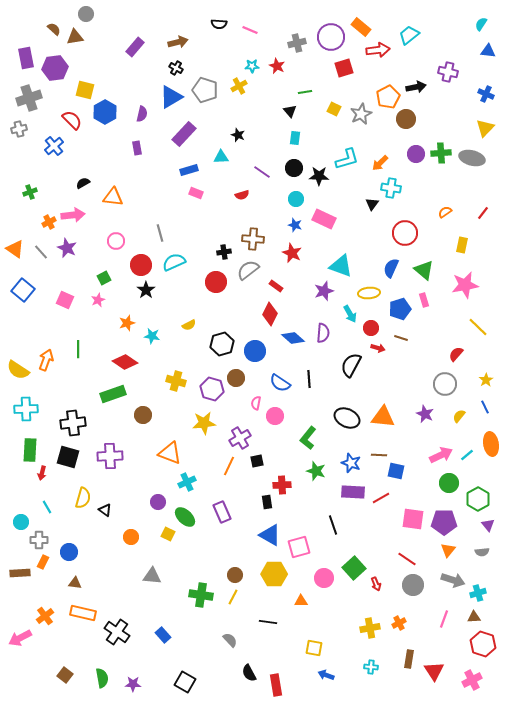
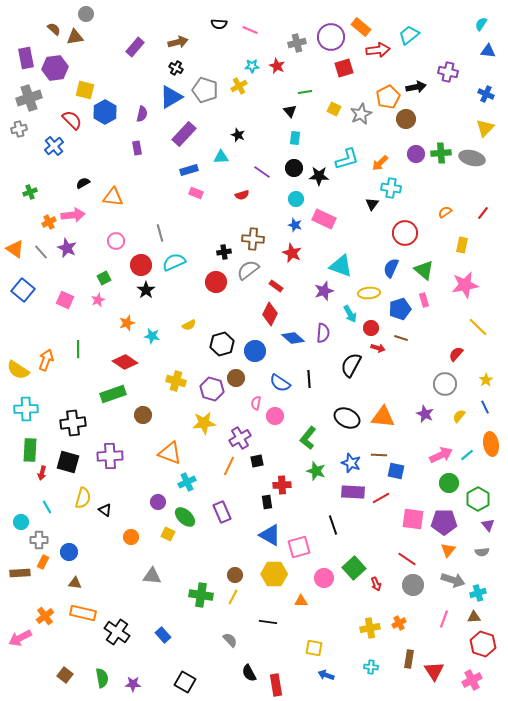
black square at (68, 457): moved 5 px down
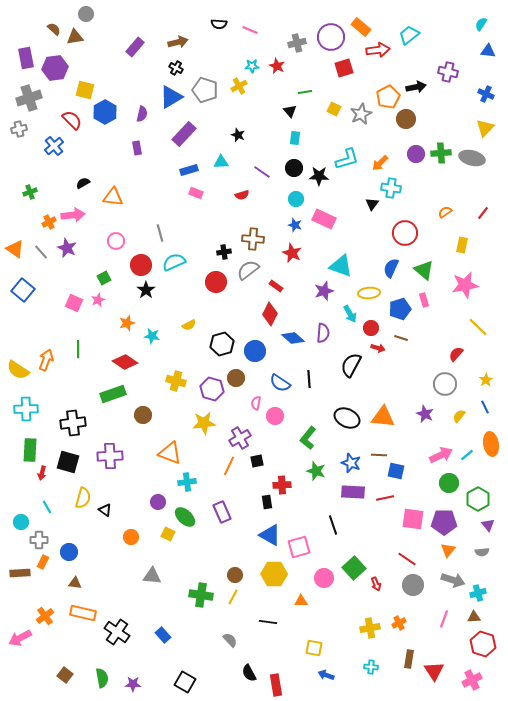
cyan triangle at (221, 157): moved 5 px down
pink square at (65, 300): moved 9 px right, 3 px down
cyan cross at (187, 482): rotated 18 degrees clockwise
red line at (381, 498): moved 4 px right; rotated 18 degrees clockwise
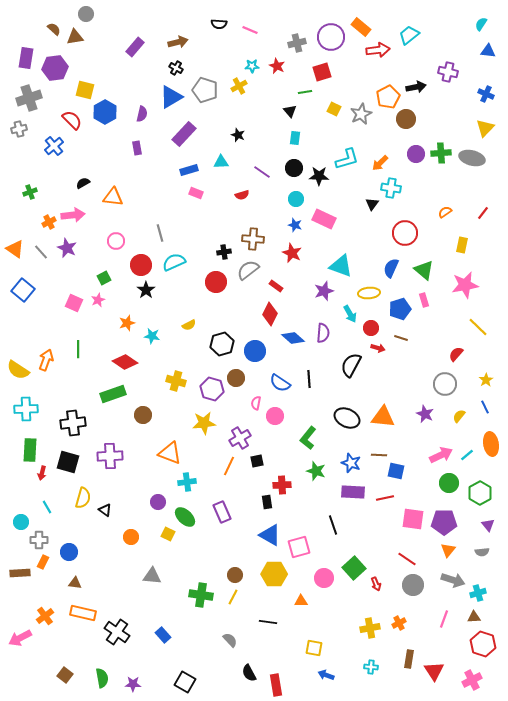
purple rectangle at (26, 58): rotated 20 degrees clockwise
red square at (344, 68): moved 22 px left, 4 px down
green hexagon at (478, 499): moved 2 px right, 6 px up
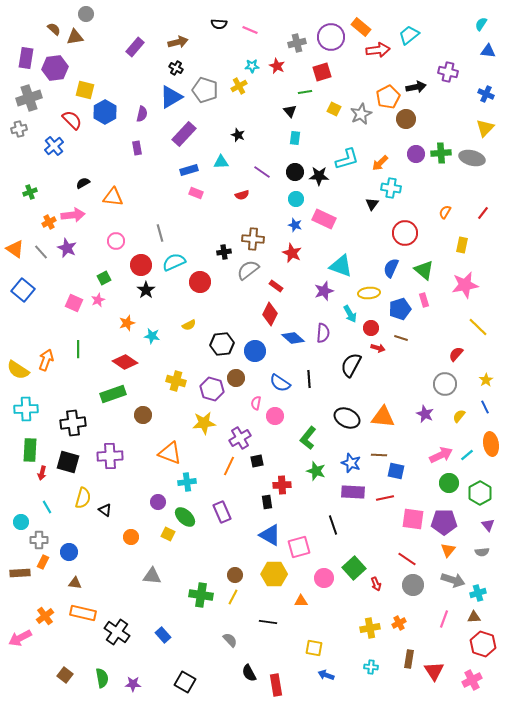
black circle at (294, 168): moved 1 px right, 4 px down
orange semicircle at (445, 212): rotated 24 degrees counterclockwise
red circle at (216, 282): moved 16 px left
black hexagon at (222, 344): rotated 10 degrees clockwise
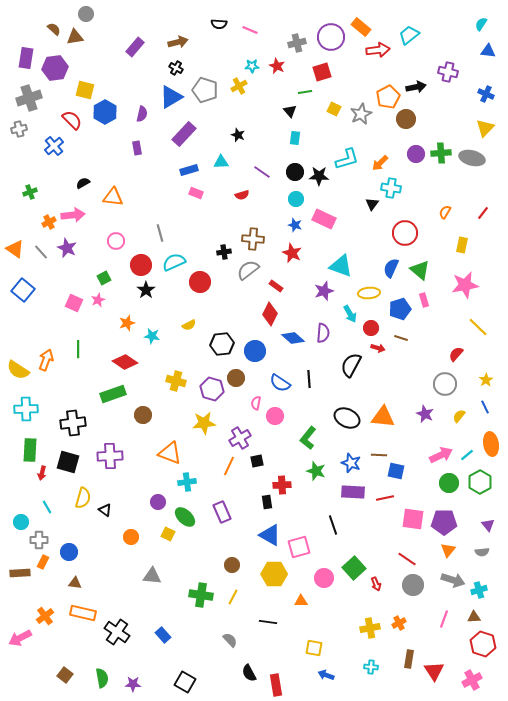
green triangle at (424, 270): moved 4 px left
green hexagon at (480, 493): moved 11 px up
brown circle at (235, 575): moved 3 px left, 10 px up
cyan cross at (478, 593): moved 1 px right, 3 px up
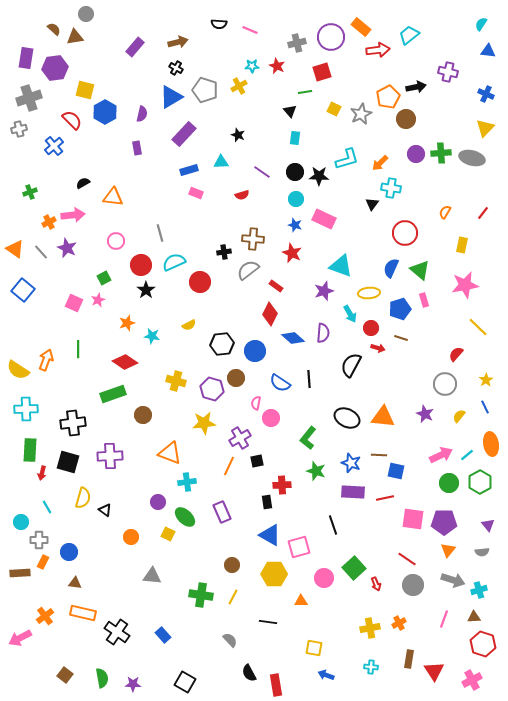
pink circle at (275, 416): moved 4 px left, 2 px down
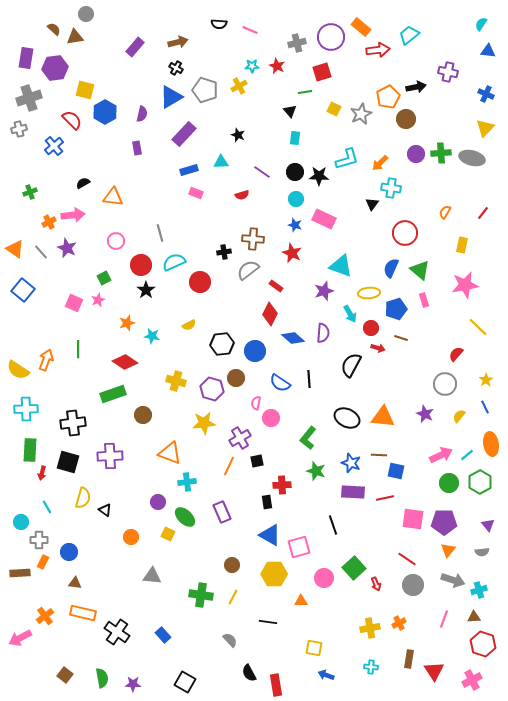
blue pentagon at (400, 309): moved 4 px left
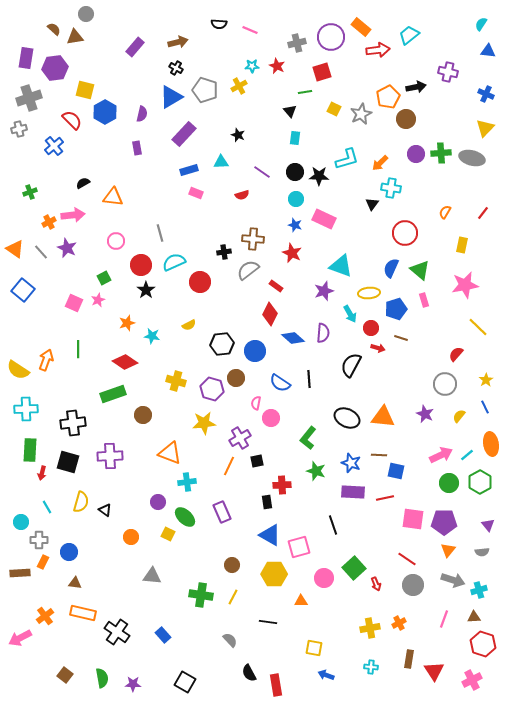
yellow semicircle at (83, 498): moved 2 px left, 4 px down
